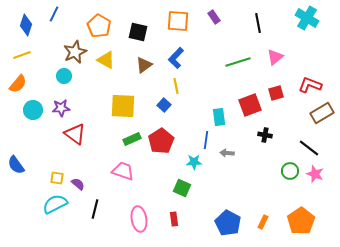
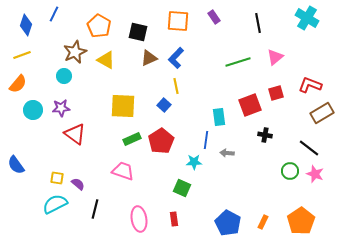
brown triangle at (144, 65): moved 5 px right, 7 px up; rotated 12 degrees clockwise
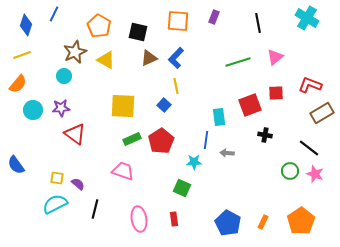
purple rectangle at (214, 17): rotated 56 degrees clockwise
red square at (276, 93): rotated 14 degrees clockwise
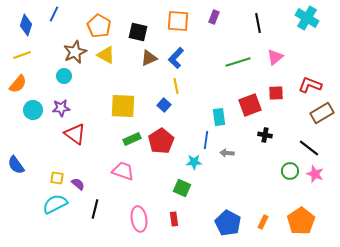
yellow triangle at (106, 60): moved 5 px up
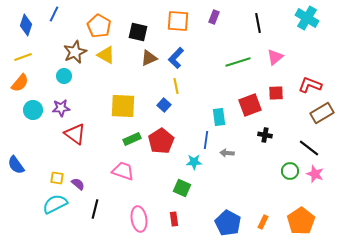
yellow line at (22, 55): moved 1 px right, 2 px down
orange semicircle at (18, 84): moved 2 px right, 1 px up
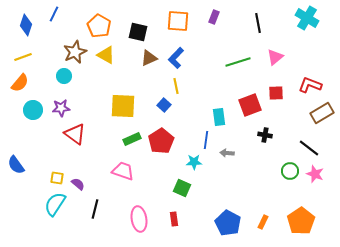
cyan semicircle at (55, 204): rotated 30 degrees counterclockwise
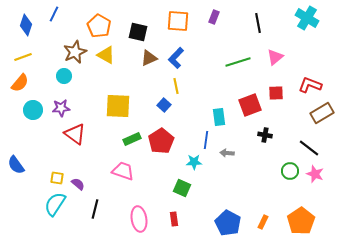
yellow square at (123, 106): moved 5 px left
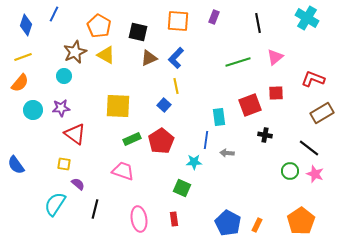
red L-shape at (310, 85): moved 3 px right, 6 px up
yellow square at (57, 178): moved 7 px right, 14 px up
orange rectangle at (263, 222): moved 6 px left, 3 px down
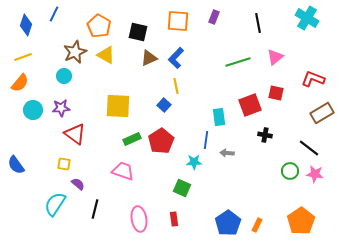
red square at (276, 93): rotated 14 degrees clockwise
pink star at (315, 174): rotated 12 degrees counterclockwise
blue pentagon at (228, 223): rotated 10 degrees clockwise
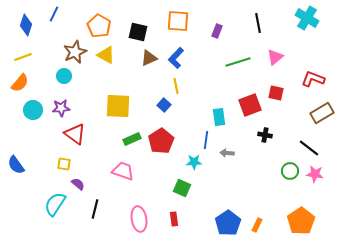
purple rectangle at (214, 17): moved 3 px right, 14 px down
